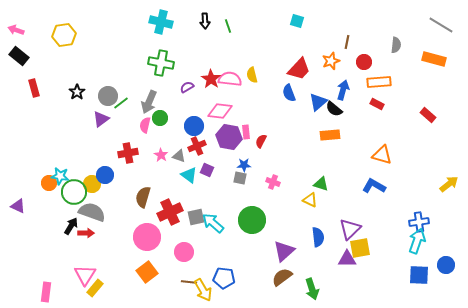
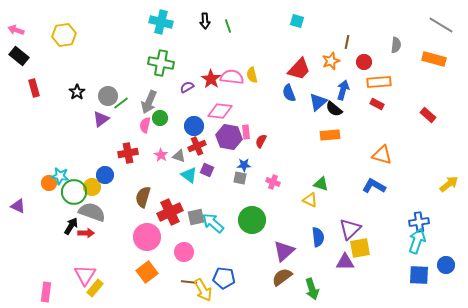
pink semicircle at (230, 79): moved 2 px right, 2 px up
yellow circle at (92, 184): moved 3 px down
purple triangle at (347, 259): moved 2 px left, 3 px down
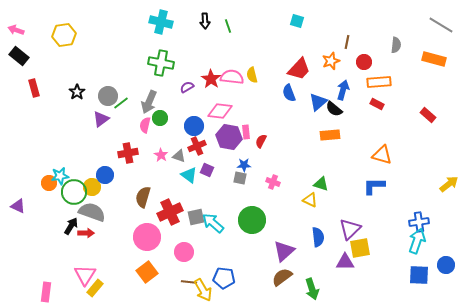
cyan star at (60, 176): rotated 18 degrees counterclockwise
blue L-shape at (374, 186): rotated 30 degrees counterclockwise
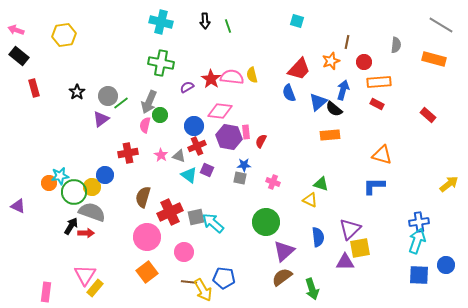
green circle at (160, 118): moved 3 px up
green circle at (252, 220): moved 14 px right, 2 px down
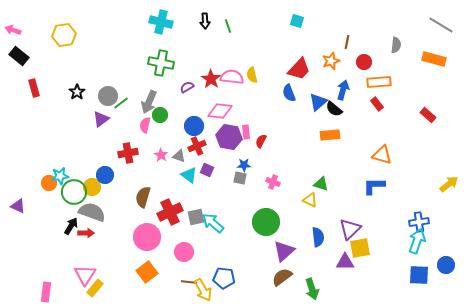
pink arrow at (16, 30): moved 3 px left
red rectangle at (377, 104): rotated 24 degrees clockwise
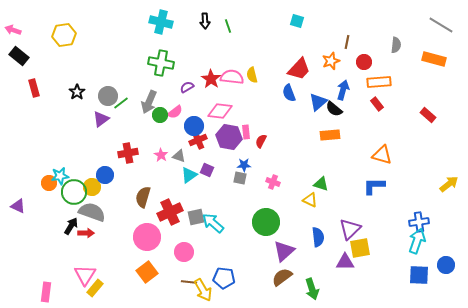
pink semicircle at (145, 125): moved 30 px right, 13 px up; rotated 140 degrees counterclockwise
red cross at (197, 146): moved 1 px right, 6 px up
cyan triangle at (189, 175): rotated 48 degrees clockwise
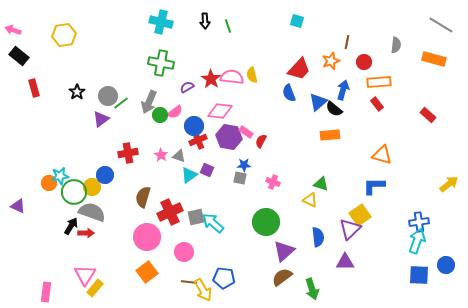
pink rectangle at (246, 132): rotated 48 degrees counterclockwise
yellow square at (360, 248): moved 33 px up; rotated 25 degrees counterclockwise
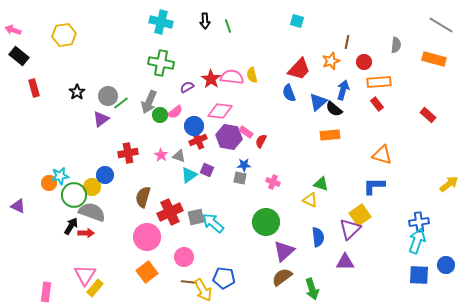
green circle at (74, 192): moved 3 px down
pink circle at (184, 252): moved 5 px down
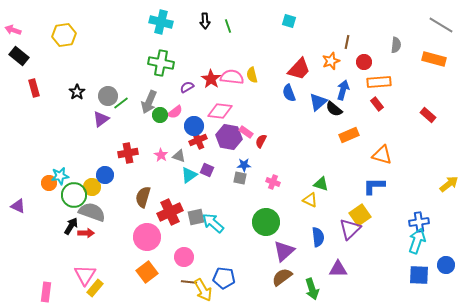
cyan square at (297, 21): moved 8 px left
orange rectangle at (330, 135): moved 19 px right; rotated 18 degrees counterclockwise
purple triangle at (345, 262): moved 7 px left, 7 px down
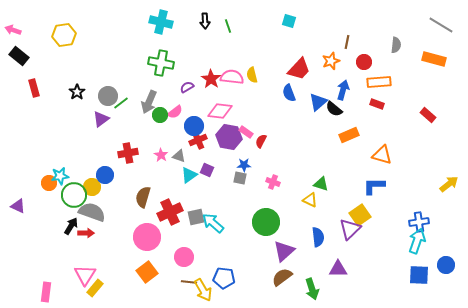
red rectangle at (377, 104): rotated 32 degrees counterclockwise
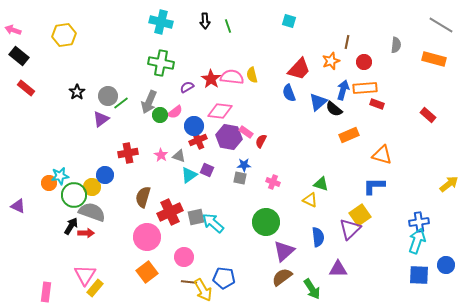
orange rectangle at (379, 82): moved 14 px left, 6 px down
red rectangle at (34, 88): moved 8 px left; rotated 36 degrees counterclockwise
green arrow at (312, 289): rotated 15 degrees counterclockwise
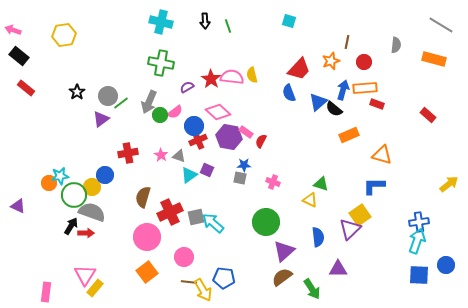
pink diamond at (220, 111): moved 2 px left, 1 px down; rotated 35 degrees clockwise
